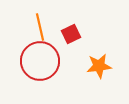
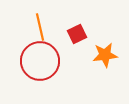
red square: moved 6 px right
orange star: moved 6 px right, 11 px up
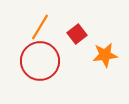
orange line: rotated 44 degrees clockwise
red square: rotated 12 degrees counterclockwise
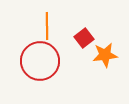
orange line: moved 7 px right, 1 px up; rotated 32 degrees counterclockwise
red square: moved 7 px right, 4 px down
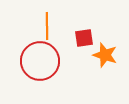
red square: rotated 30 degrees clockwise
orange star: rotated 25 degrees clockwise
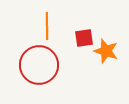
orange star: moved 1 px right, 4 px up
red circle: moved 1 px left, 4 px down
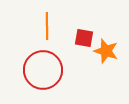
red square: rotated 18 degrees clockwise
red circle: moved 4 px right, 5 px down
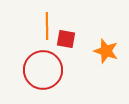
red square: moved 18 px left, 1 px down
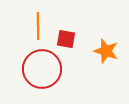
orange line: moved 9 px left
red circle: moved 1 px left, 1 px up
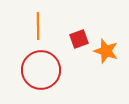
red square: moved 13 px right; rotated 30 degrees counterclockwise
red circle: moved 1 px left, 1 px down
